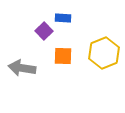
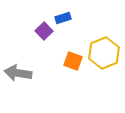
blue rectangle: rotated 21 degrees counterclockwise
orange square: moved 10 px right, 5 px down; rotated 18 degrees clockwise
gray arrow: moved 4 px left, 5 px down
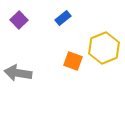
blue rectangle: rotated 21 degrees counterclockwise
purple square: moved 25 px left, 11 px up
yellow hexagon: moved 5 px up
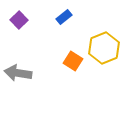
blue rectangle: moved 1 px right, 1 px up
orange square: rotated 12 degrees clockwise
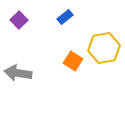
blue rectangle: moved 1 px right
yellow hexagon: rotated 12 degrees clockwise
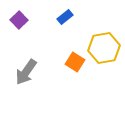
orange square: moved 2 px right, 1 px down
gray arrow: moved 8 px right, 1 px up; rotated 64 degrees counterclockwise
